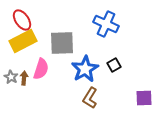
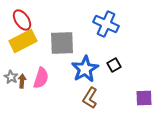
pink semicircle: moved 9 px down
brown arrow: moved 2 px left, 3 px down
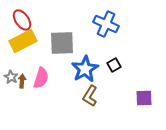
brown L-shape: moved 2 px up
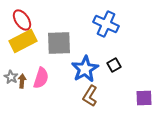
gray square: moved 3 px left
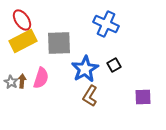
gray star: moved 5 px down
purple square: moved 1 px left, 1 px up
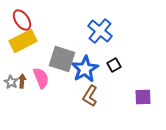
blue cross: moved 6 px left, 7 px down; rotated 15 degrees clockwise
gray square: moved 3 px right, 16 px down; rotated 20 degrees clockwise
pink semicircle: rotated 40 degrees counterclockwise
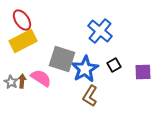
pink semicircle: rotated 35 degrees counterclockwise
purple square: moved 25 px up
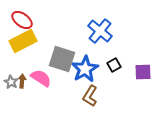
red ellipse: rotated 20 degrees counterclockwise
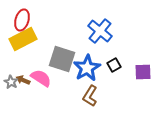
red ellipse: rotated 70 degrees clockwise
yellow rectangle: moved 2 px up
blue star: moved 2 px right, 1 px up
brown arrow: moved 1 px right, 1 px up; rotated 72 degrees counterclockwise
